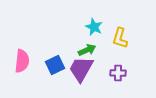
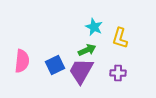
purple trapezoid: moved 2 px down
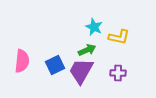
yellow L-shape: moved 1 px left, 1 px up; rotated 95 degrees counterclockwise
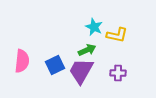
yellow L-shape: moved 2 px left, 2 px up
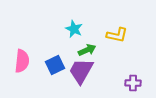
cyan star: moved 20 px left, 2 px down
purple cross: moved 15 px right, 10 px down
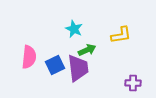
yellow L-shape: moved 4 px right; rotated 20 degrees counterclockwise
pink semicircle: moved 7 px right, 4 px up
purple trapezoid: moved 3 px left, 3 px up; rotated 144 degrees clockwise
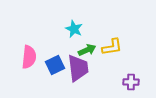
yellow L-shape: moved 9 px left, 12 px down
purple cross: moved 2 px left, 1 px up
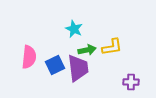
green arrow: rotated 12 degrees clockwise
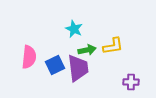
yellow L-shape: moved 1 px right, 1 px up
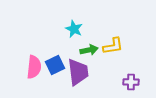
green arrow: moved 2 px right
pink semicircle: moved 5 px right, 10 px down
purple trapezoid: moved 4 px down
